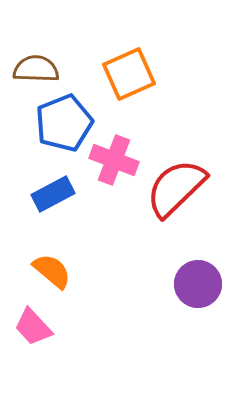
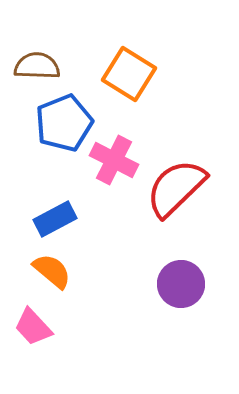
brown semicircle: moved 1 px right, 3 px up
orange square: rotated 34 degrees counterclockwise
pink cross: rotated 6 degrees clockwise
blue rectangle: moved 2 px right, 25 px down
purple circle: moved 17 px left
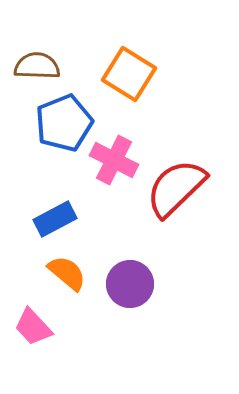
orange semicircle: moved 15 px right, 2 px down
purple circle: moved 51 px left
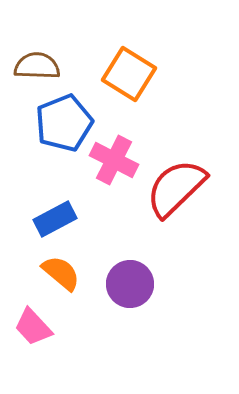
orange semicircle: moved 6 px left
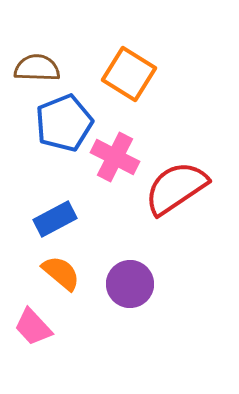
brown semicircle: moved 2 px down
pink cross: moved 1 px right, 3 px up
red semicircle: rotated 10 degrees clockwise
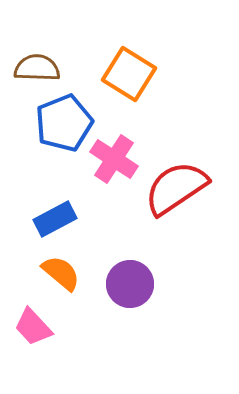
pink cross: moved 1 px left, 2 px down; rotated 6 degrees clockwise
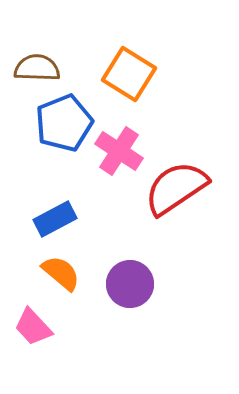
pink cross: moved 5 px right, 8 px up
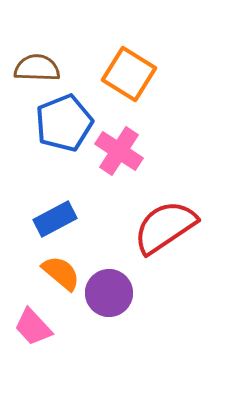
red semicircle: moved 11 px left, 39 px down
purple circle: moved 21 px left, 9 px down
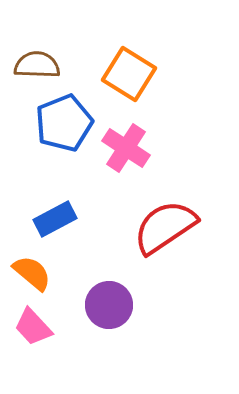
brown semicircle: moved 3 px up
pink cross: moved 7 px right, 3 px up
orange semicircle: moved 29 px left
purple circle: moved 12 px down
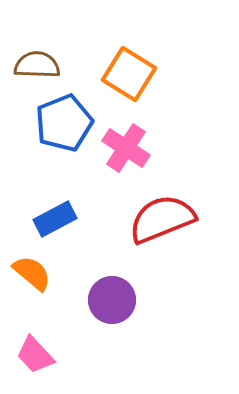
red semicircle: moved 3 px left, 8 px up; rotated 12 degrees clockwise
purple circle: moved 3 px right, 5 px up
pink trapezoid: moved 2 px right, 28 px down
